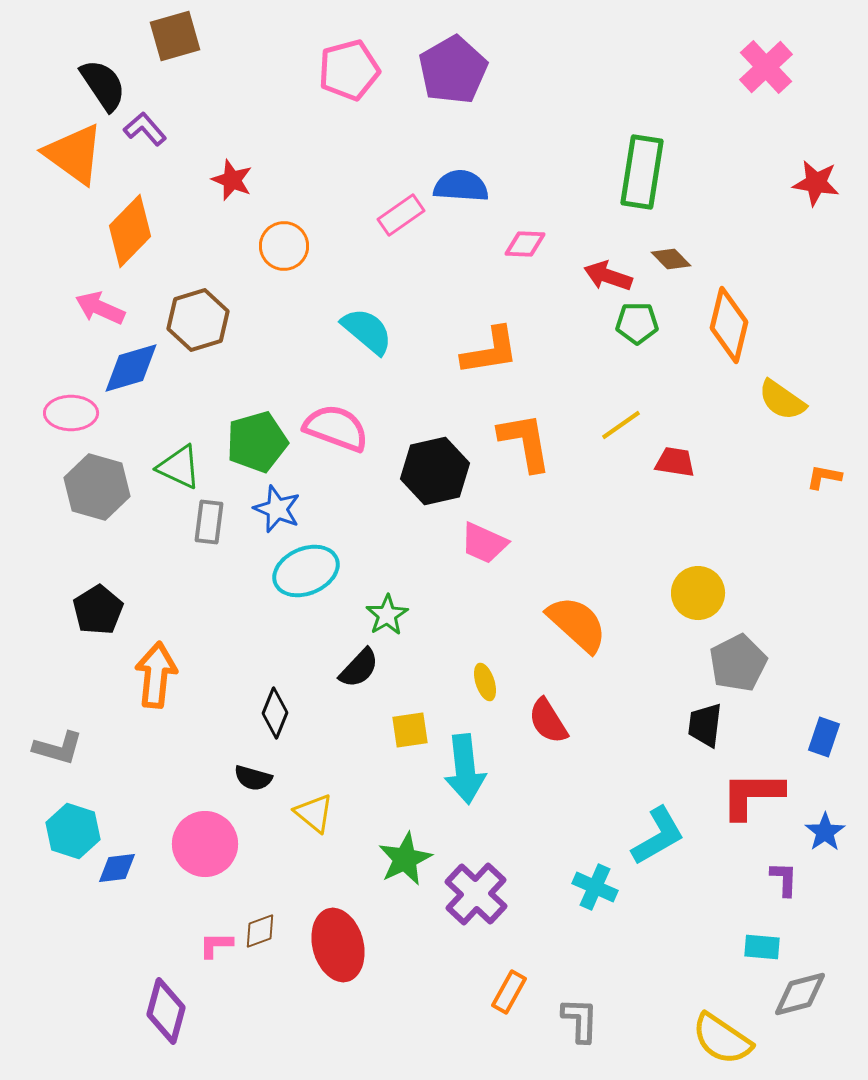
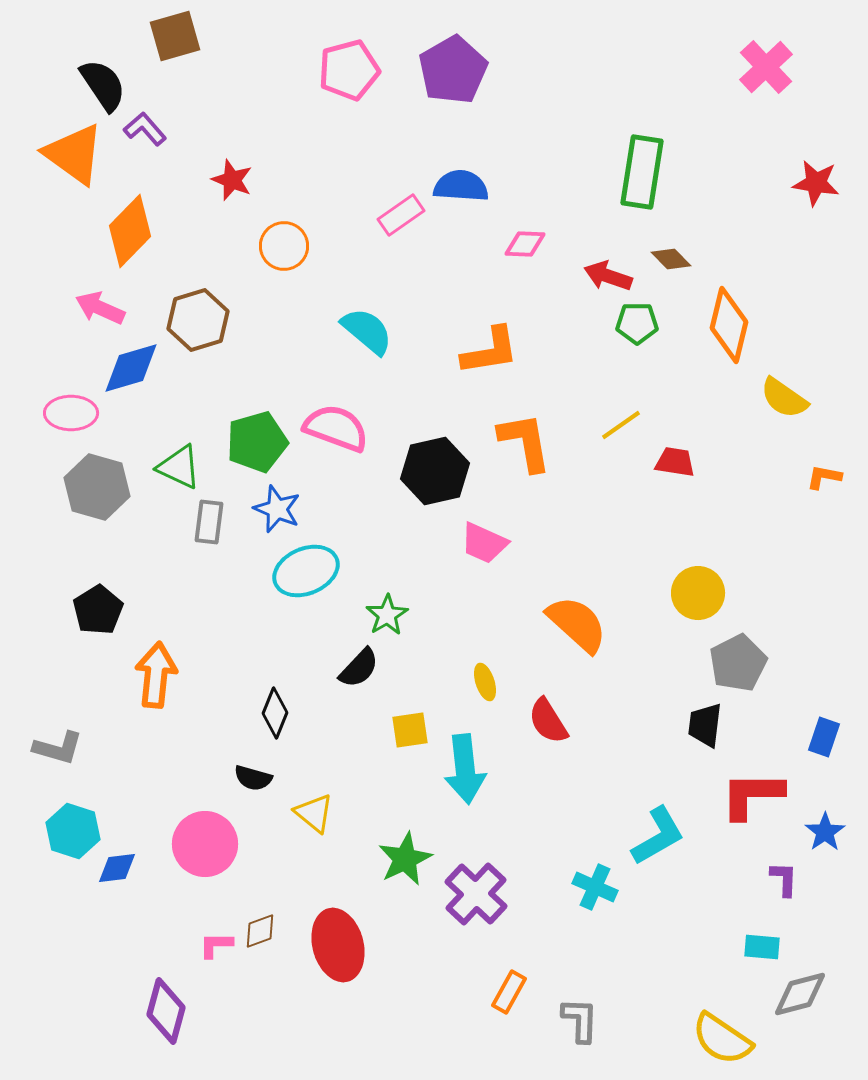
yellow semicircle at (782, 400): moved 2 px right, 2 px up
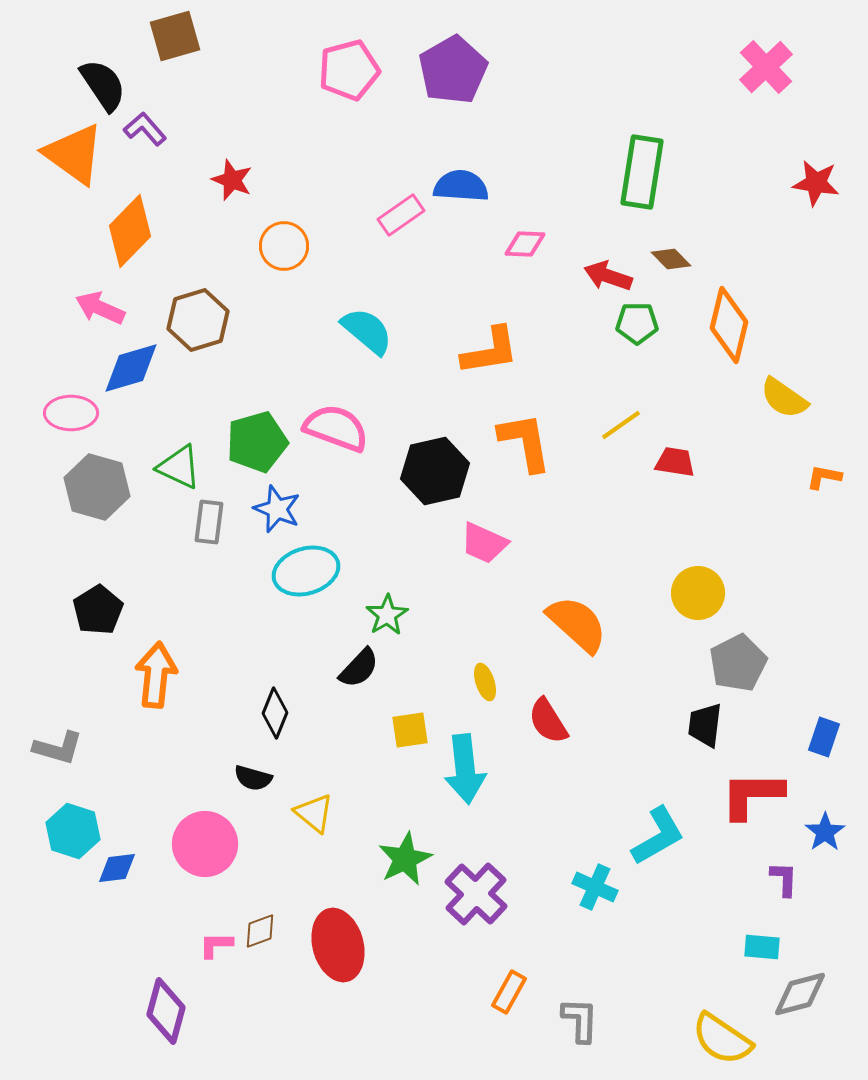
cyan ellipse at (306, 571): rotated 6 degrees clockwise
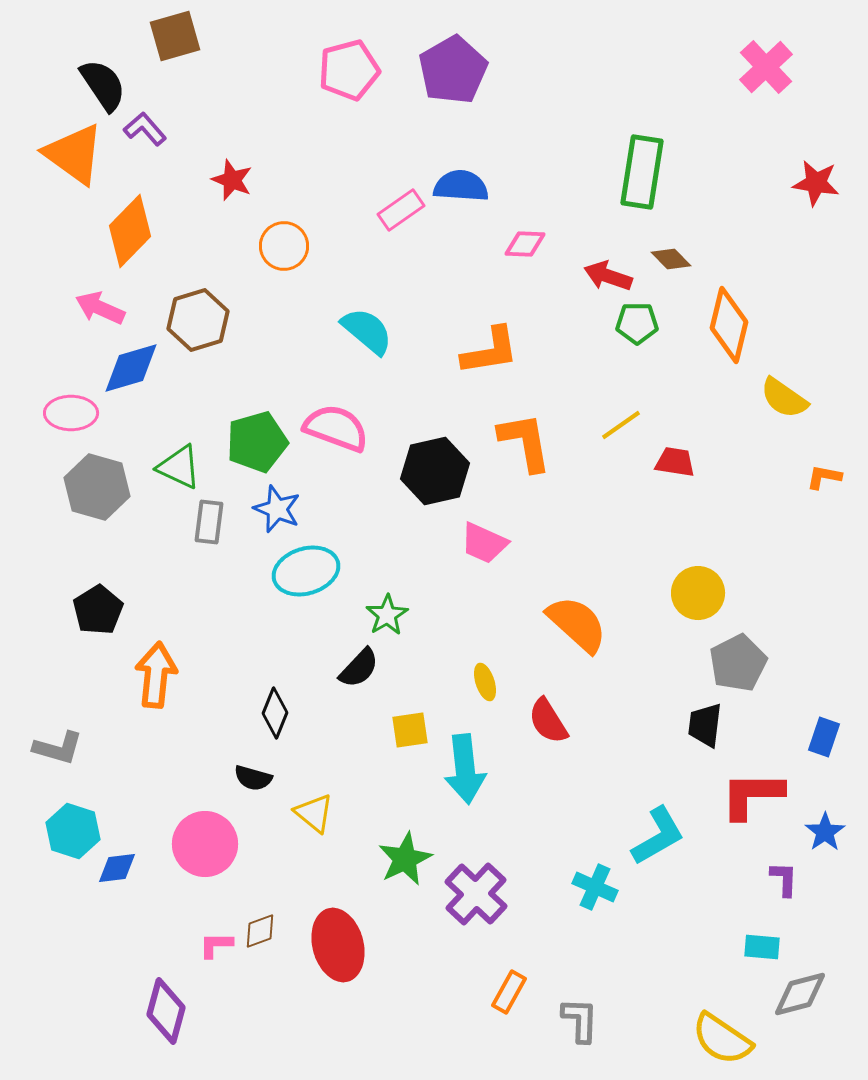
pink rectangle at (401, 215): moved 5 px up
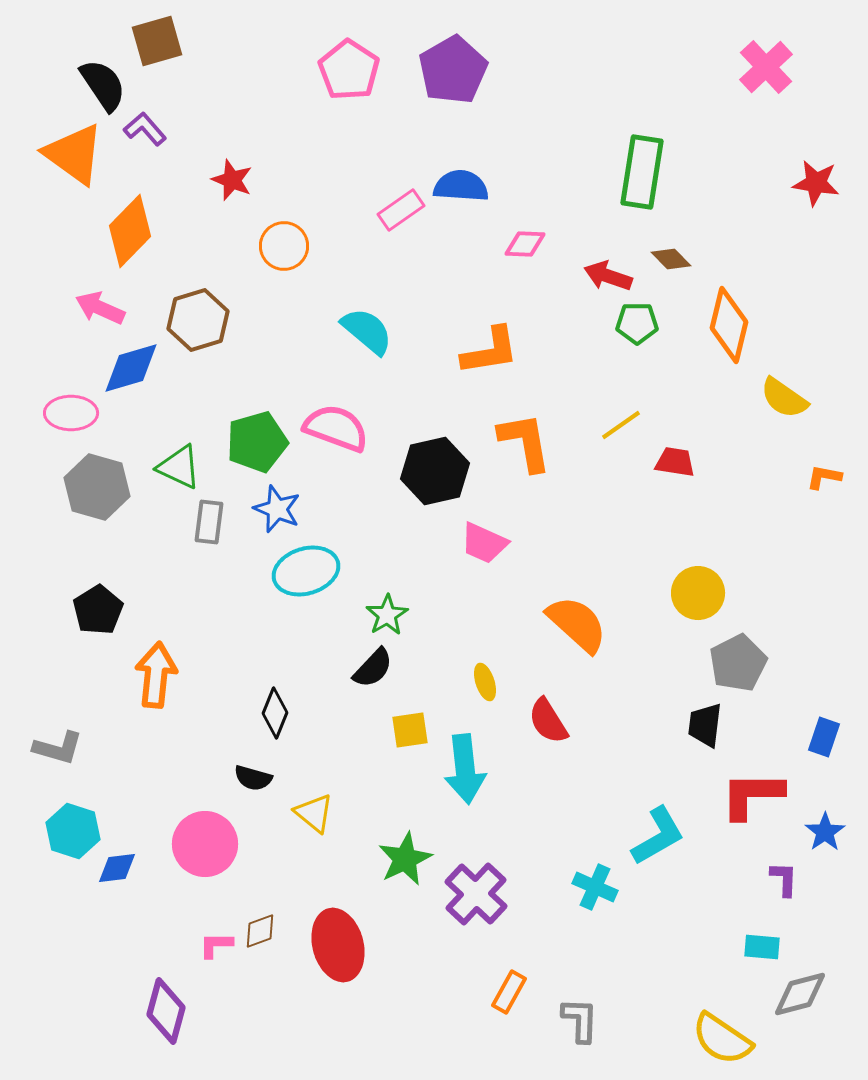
brown square at (175, 36): moved 18 px left, 5 px down
pink pentagon at (349, 70): rotated 24 degrees counterclockwise
black semicircle at (359, 668): moved 14 px right
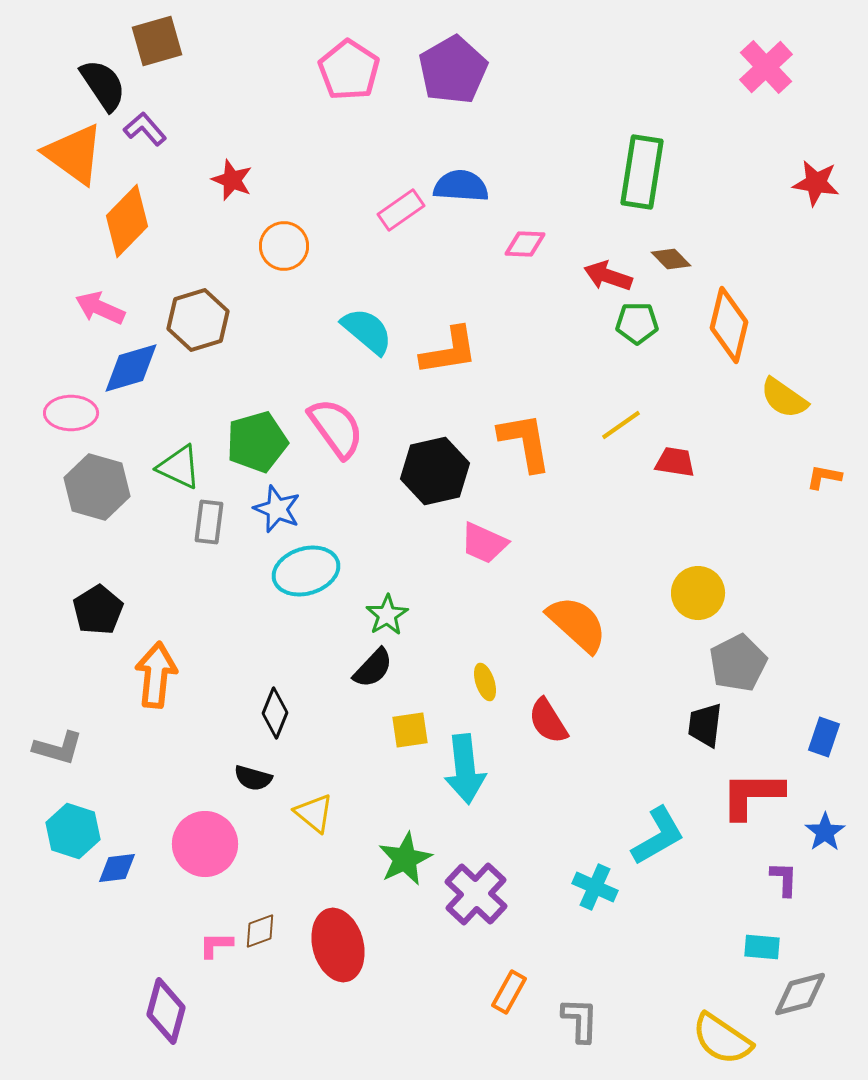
orange diamond at (130, 231): moved 3 px left, 10 px up
orange L-shape at (490, 351): moved 41 px left
pink semicircle at (336, 428): rotated 34 degrees clockwise
